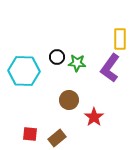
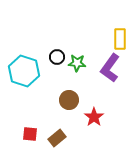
cyan hexagon: rotated 16 degrees clockwise
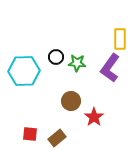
black circle: moved 1 px left
cyan hexagon: rotated 20 degrees counterclockwise
brown circle: moved 2 px right, 1 px down
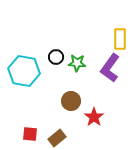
cyan hexagon: rotated 12 degrees clockwise
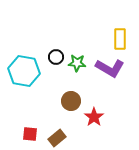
purple L-shape: rotated 96 degrees counterclockwise
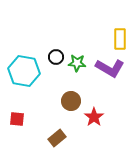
red square: moved 13 px left, 15 px up
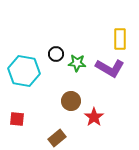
black circle: moved 3 px up
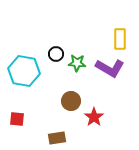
brown rectangle: rotated 30 degrees clockwise
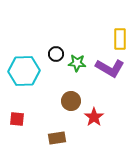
cyan hexagon: rotated 12 degrees counterclockwise
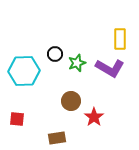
black circle: moved 1 px left
green star: rotated 24 degrees counterclockwise
